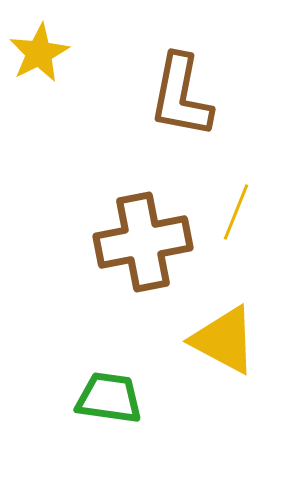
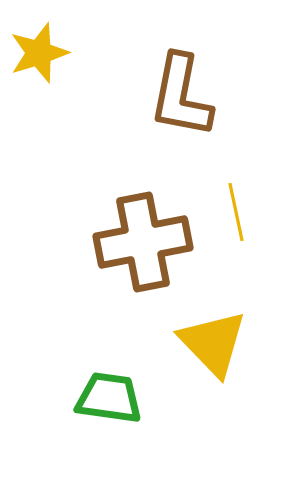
yellow star: rotated 10 degrees clockwise
yellow line: rotated 34 degrees counterclockwise
yellow triangle: moved 11 px left, 3 px down; rotated 18 degrees clockwise
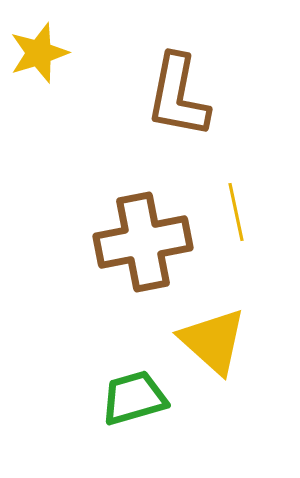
brown L-shape: moved 3 px left
yellow triangle: moved 2 px up; rotated 4 degrees counterclockwise
green trapezoid: moved 25 px right; rotated 24 degrees counterclockwise
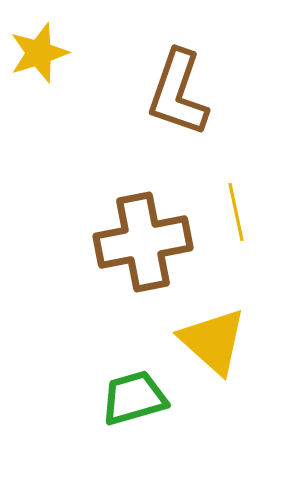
brown L-shape: moved 3 px up; rotated 8 degrees clockwise
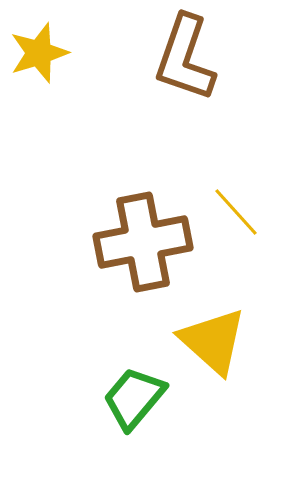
brown L-shape: moved 7 px right, 35 px up
yellow line: rotated 30 degrees counterclockwise
green trapezoid: rotated 34 degrees counterclockwise
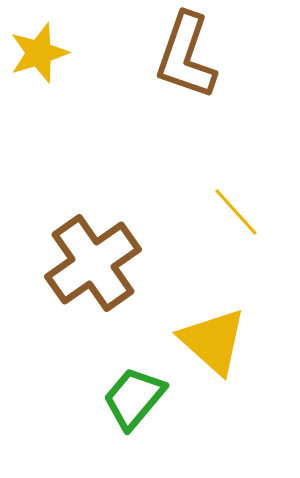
brown L-shape: moved 1 px right, 2 px up
brown cross: moved 50 px left, 21 px down; rotated 24 degrees counterclockwise
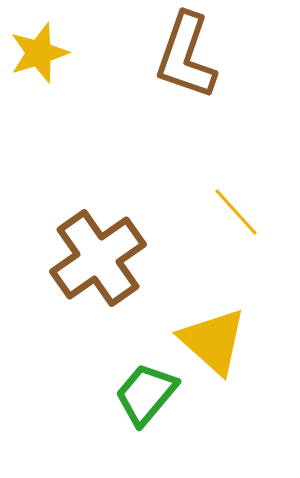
brown cross: moved 5 px right, 5 px up
green trapezoid: moved 12 px right, 4 px up
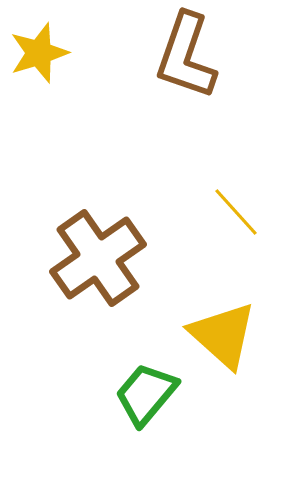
yellow triangle: moved 10 px right, 6 px up
